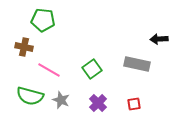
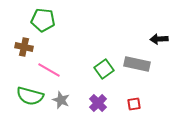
green square: moved 12 px right
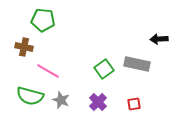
pink line: moved 1 px left, 1 px down
purple cross: moved 1 px up
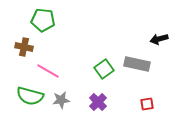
black arrow: rotated 12 degrees counterclockwise
gray star: rotated 30 degrees counterclockwise
red square: moved 13 px right
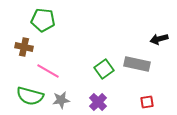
red square: moved 2 px up
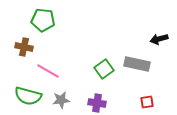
green semicircle: moved 2 px left
purple cross: moved 1 px left, 1 px down; rotated 36 degrees counterclockwise
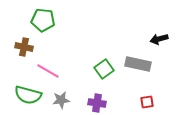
gray rectangle: moved 1 px right
green semicircle: moved 1 px up
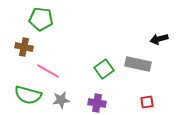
green pentagon: moved 2 px left, 1 px up
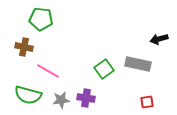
purple cross: moved 11 px left, 5 px up
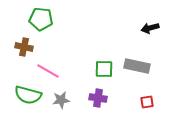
black arrow: moved 9 px left, 11 px up
gray rectangle: moved 1 px left, 2 px down
green square: rotated 36 degrees clockwise
purple cross: moved 12 px right
